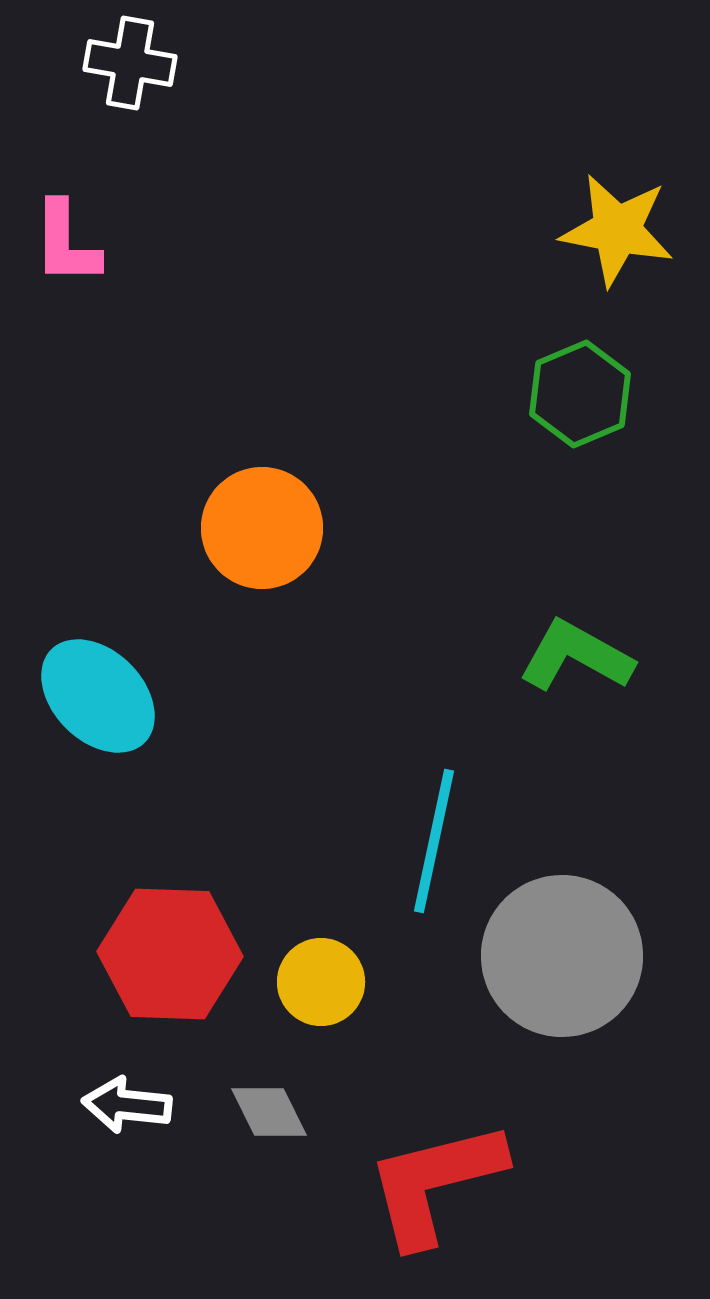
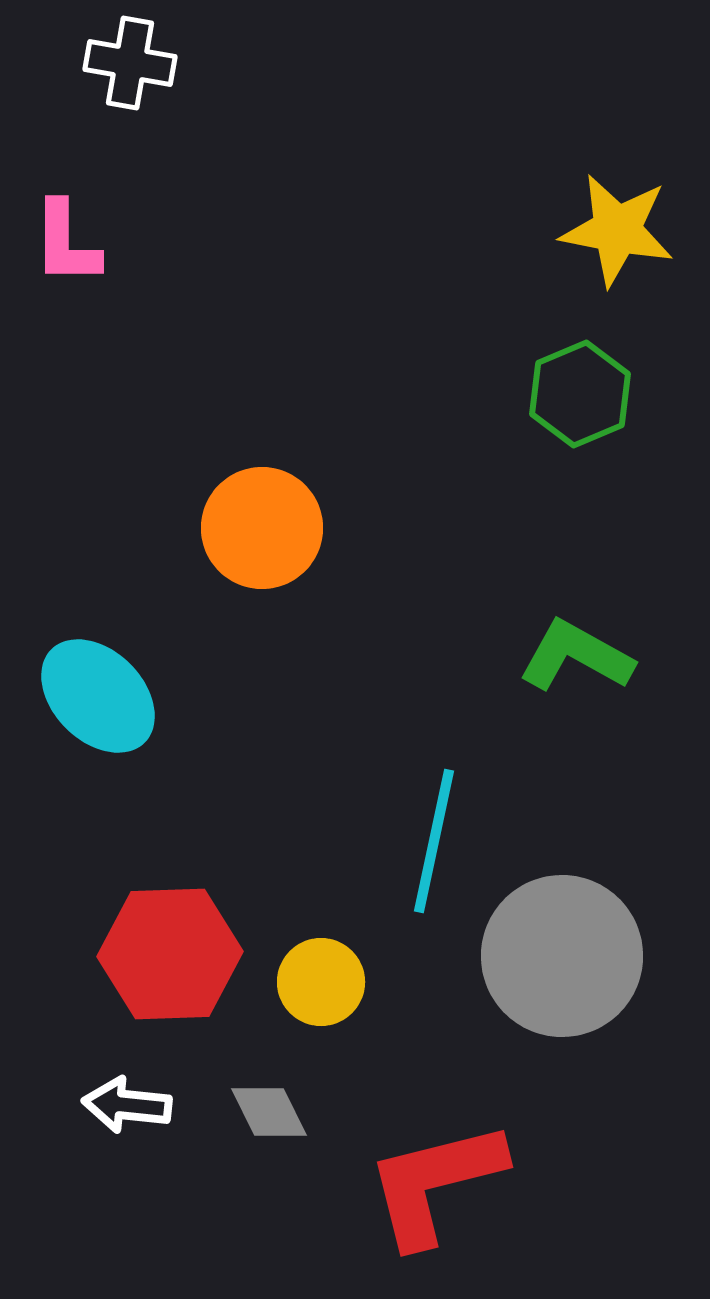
red hexagon: rotated 4 degrees counterclockwise
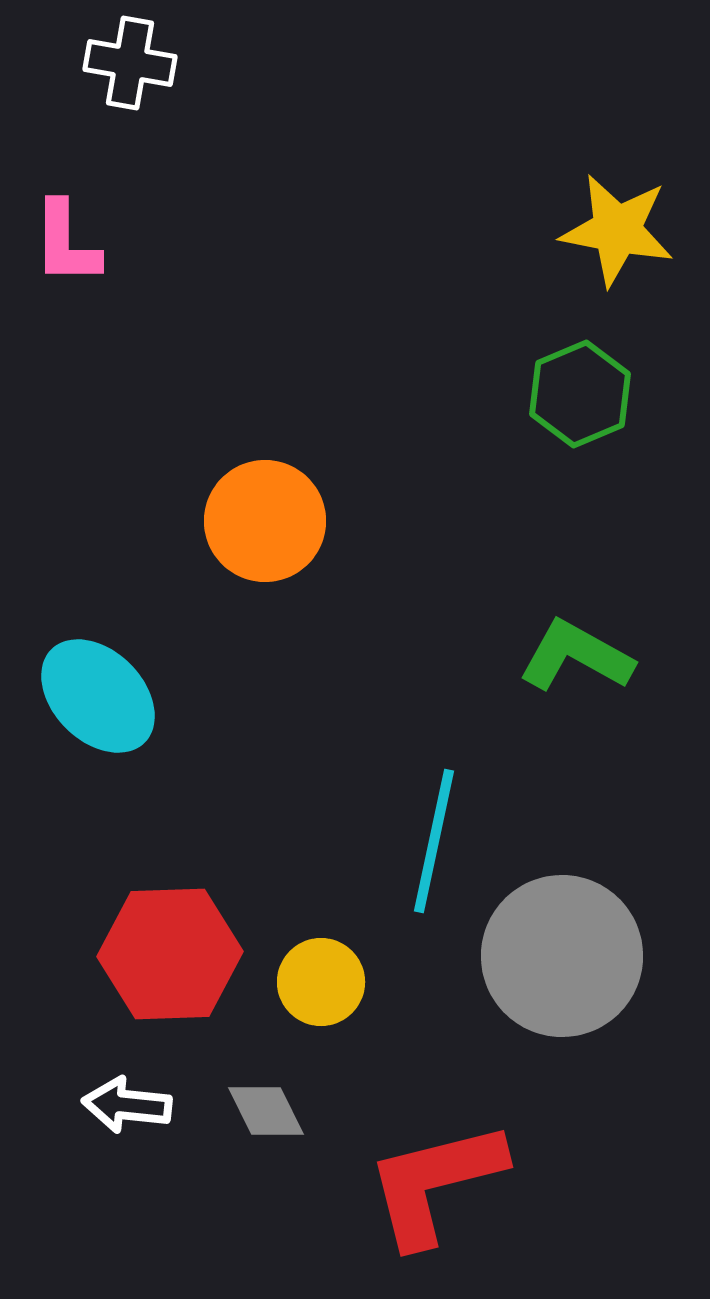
orange circle: moved 3 px right, 7 px up
gray diamond: moved 3 px left, 1 px up
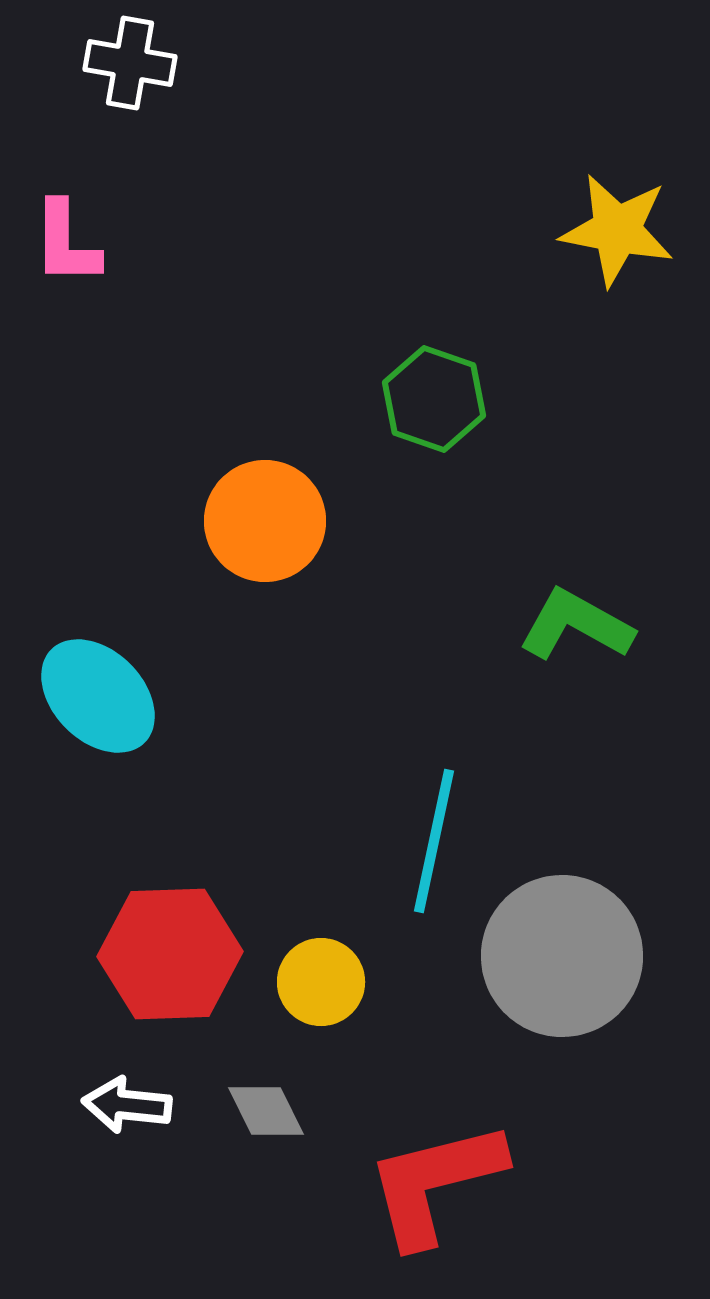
green hexagon: moved 146 px left, 5 px down; rotated 18 degrees counterclockwise
green L-shape: moved 31 px up
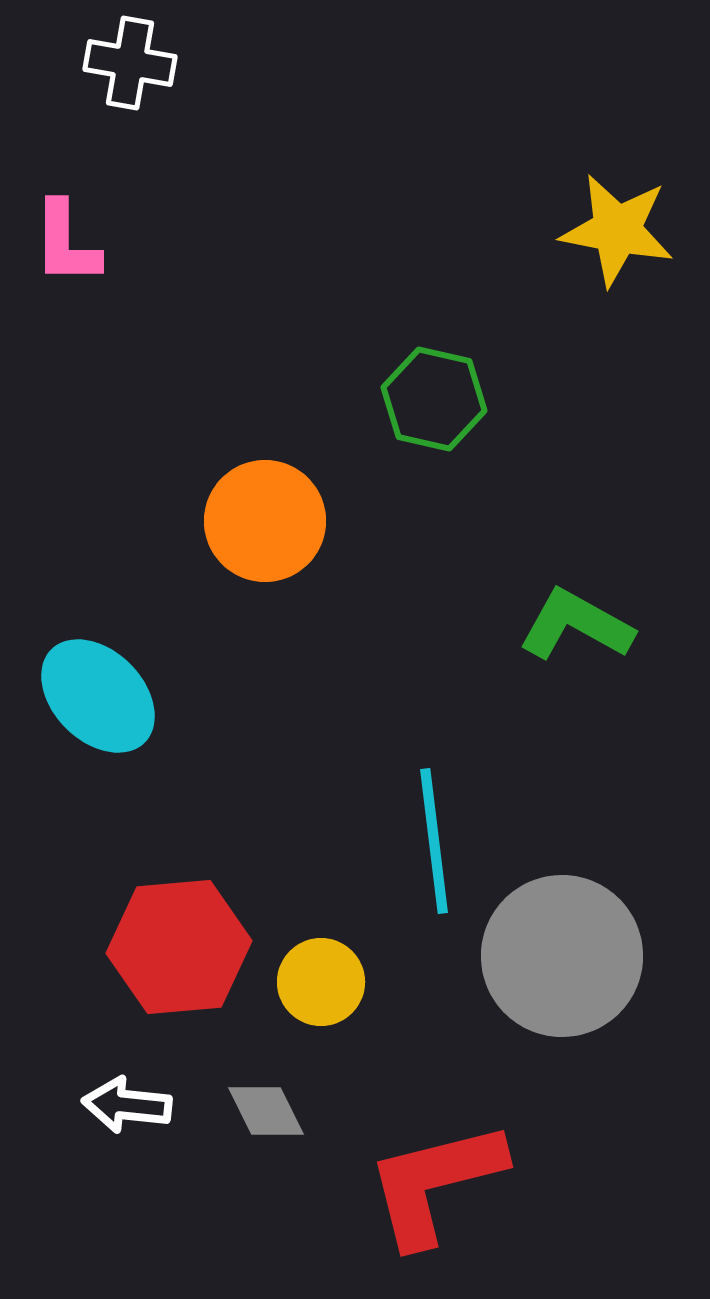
green hexagon: rotated 6 degrees counterclockwise
cyan line: rotated 19 degrees counterclockwise
red hexagon: moved 9 px right, 7 px up; rotated 3 degrees counterclockwise
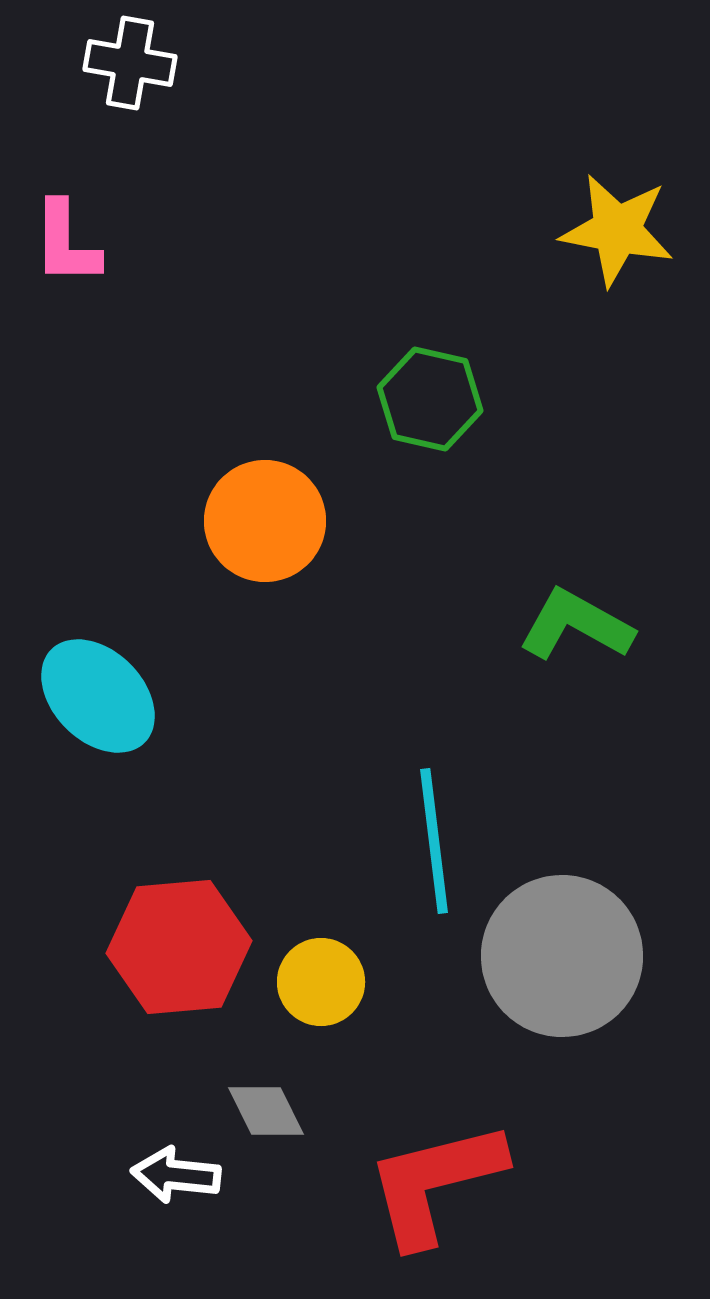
green hexagon: moved 4 px left
white arrow: moved 49 px right, 70 px down
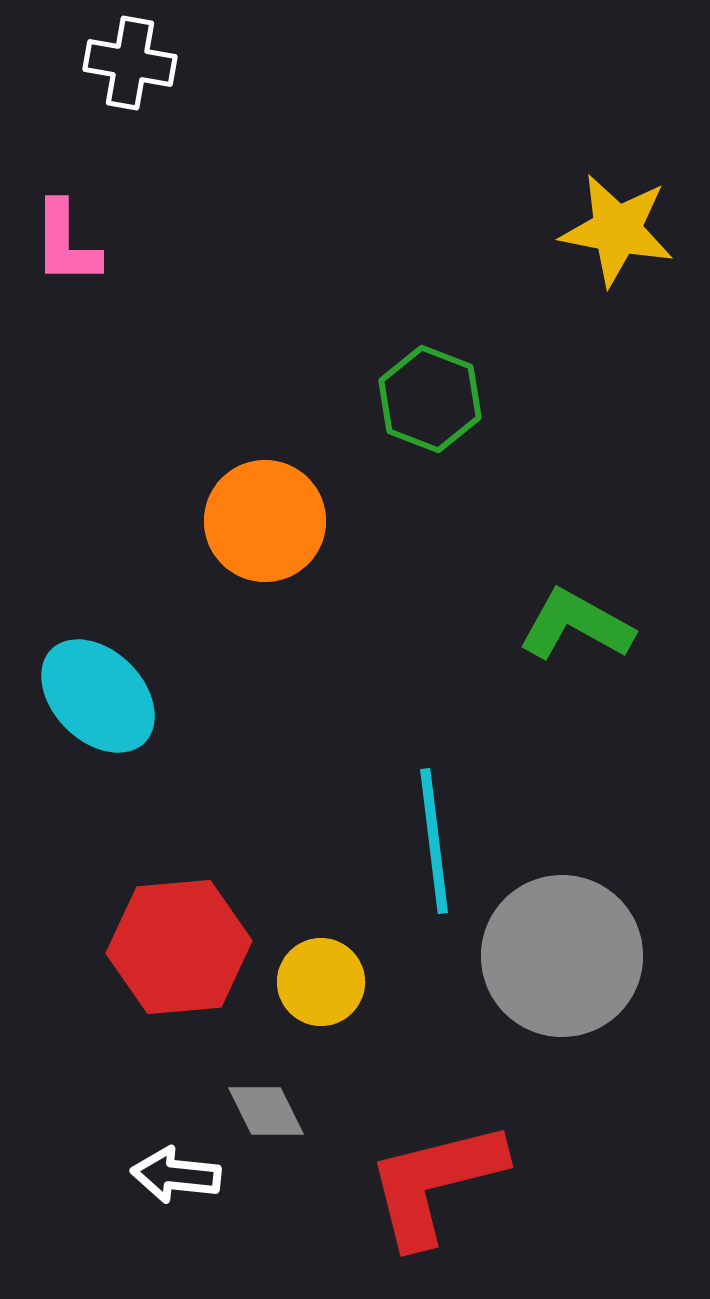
green hexagon: rotated 8 degrees clockwise
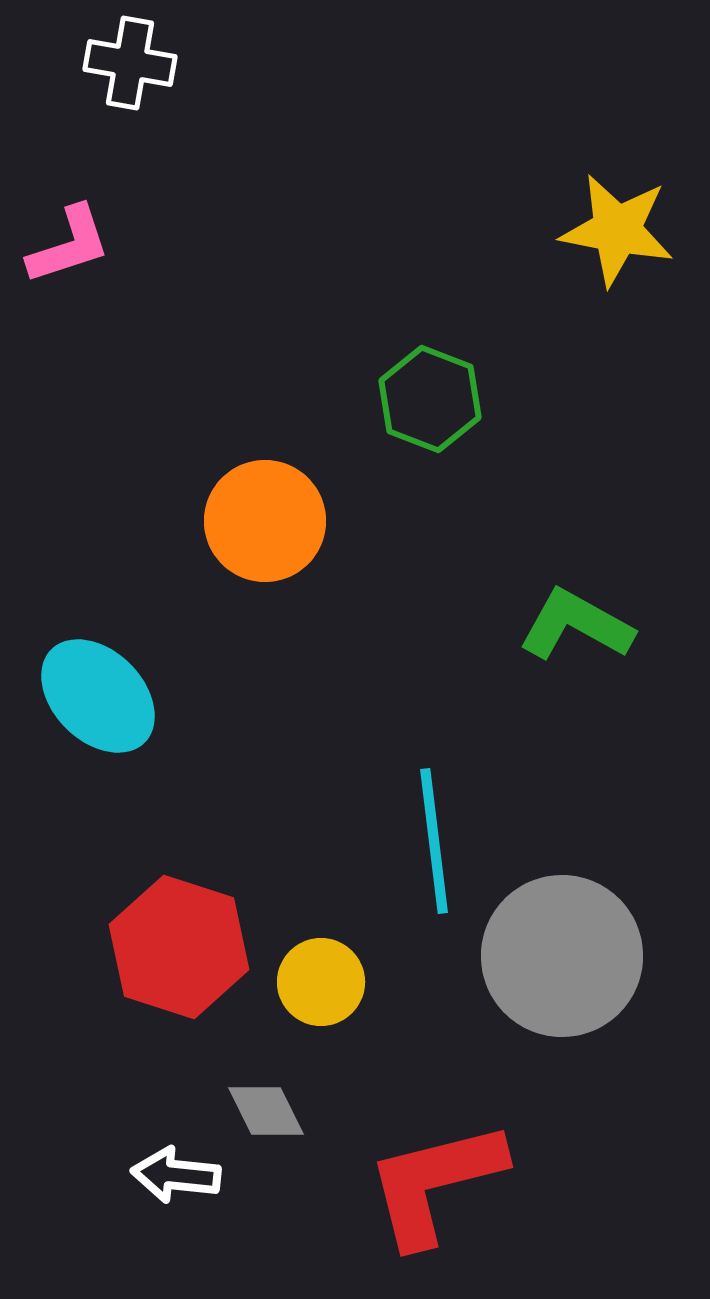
pink L-shape: moved 3 px right, 2 px down; rotated 108 degrees counterclockwise
red hexagon: rotated 23 degrees clockwise
